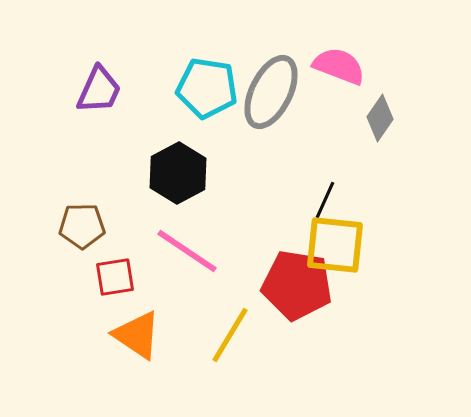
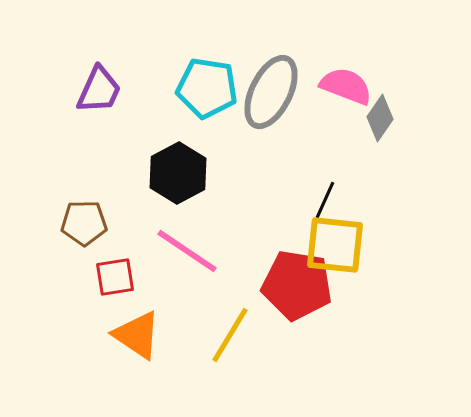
pink semicircle: moved 7 px right, 20 px down
brown pentagon: moved 2 px right, 3 px up
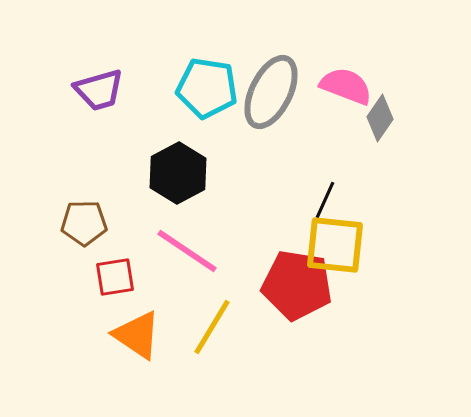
purple trapezoid: rotated 50 degrees clockwise
yellow line: moved 18 px left, 8 px up
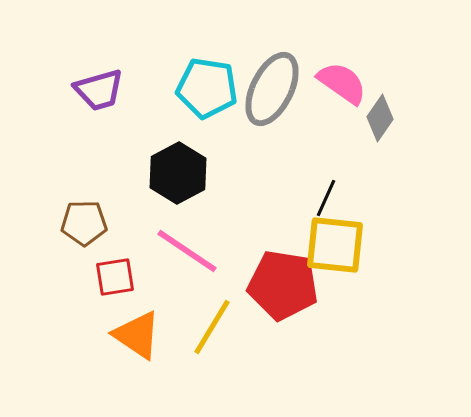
pink semicircle: moved 4 px left, 3 px up; rotated 14 degrees clockwise
gray ellipse: moved 1 px right, 3 px up
black line: moved 1 px right, 2 px up
red pentagon: moved 14 px left
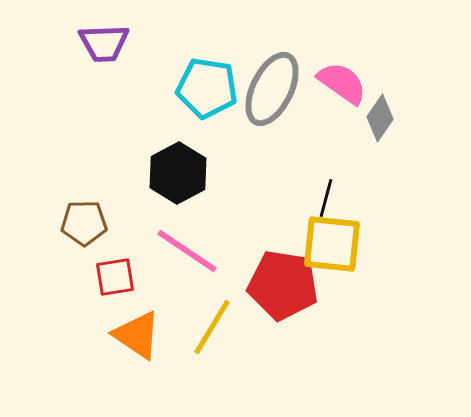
purple trapezoid: moved 5 px right, 47 px up; rotated 14 degrees clockwise
black line: rotated 9 degrees counterclockwise
yellow square: moved 3 px left, 1 px up
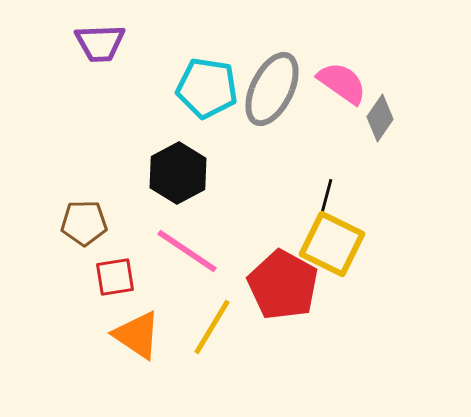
purple trapezoid: moved 4 px left
yellow square: rotated 20 degrees clockwise
red pentagon: rotated 20 degrees clockwise
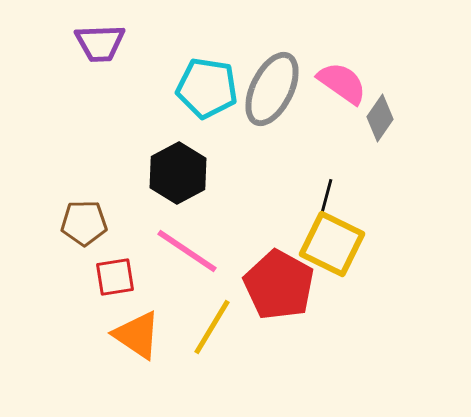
red pentagon: moved 4 px left
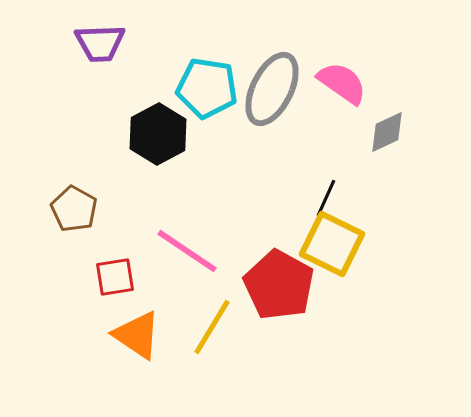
gray diamond: moved 7 px right, 14 px down; rotated 30 degrees clockwise
black hexagon: moved 20 px left, 39 px up
black line: rotated 9 degrees clockwise
brown pentagon: moved 10 px left, 14 px up; rotated 30 degrees clockwise
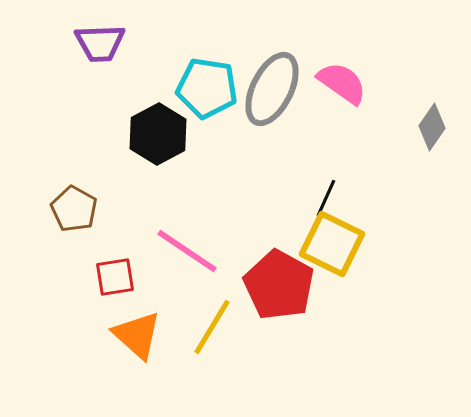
gray diamond: moved 45 px right, 5 px up; rotated 30 degrees counterclockwise
orange triangle: rotated 8 degrees clockwise
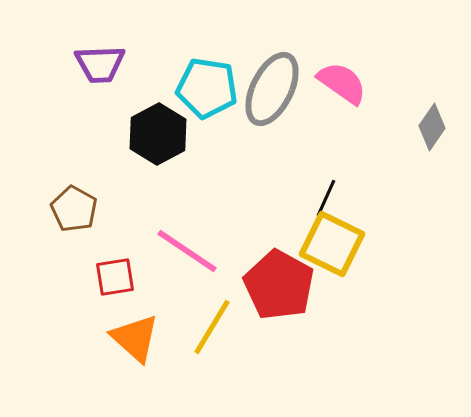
purple trapezoid: moved 21 px down
orange triangle: moved 2 px left, 3 px down
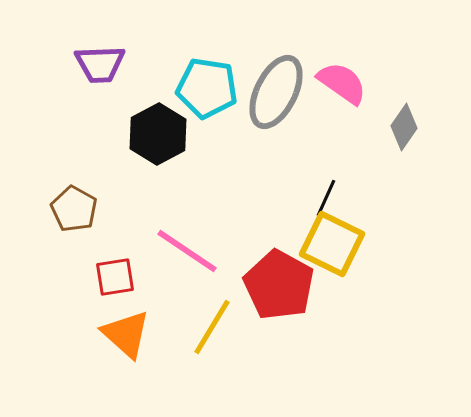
gray ellipse: moved 4 px right, 3 px down
gray diamond: moved 28 px left
orange triangle: moved 9 px left, 4 px up
